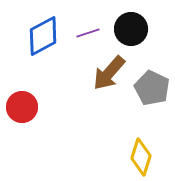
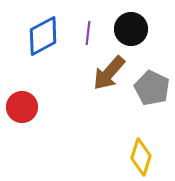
purple line: rotated 65 degrees counterclockwise
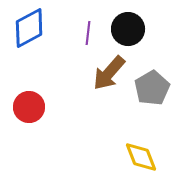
black circle: moved 3 px left
blue diamond: moved 14 px left, 8 px up
gray pentagon: rotated 16 degrees clockwise
red circle: moved 7 px right
yellow diamond: rotated 39 degrees counterclockwise
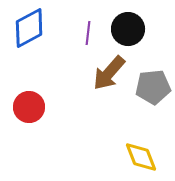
gray pentagon: moved 1 px right, 1 px up; rotated 24 degrees clockwise
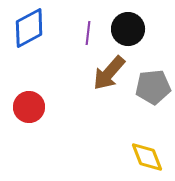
yellow diamond: moved 6 px right
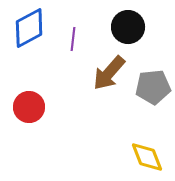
black circle: moved 2 px up
purple line: moved 15 px left, 6 px down
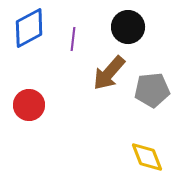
gray pentagon: moved 1 px left, 3 px down
red circle: moved 2 px up
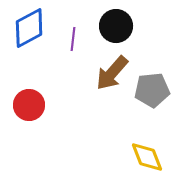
black circle: moved 12 px left, 1 px up
brown arrow: moved 3 px right
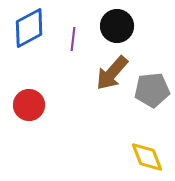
black circle: moved 1 px right
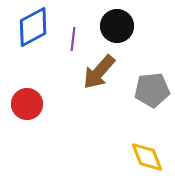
blue diamond: moved 4 px right, 1 px up
brown arrow: moved 13 px left, 1 px up
red circle: moved 2 px left, 1 px up
